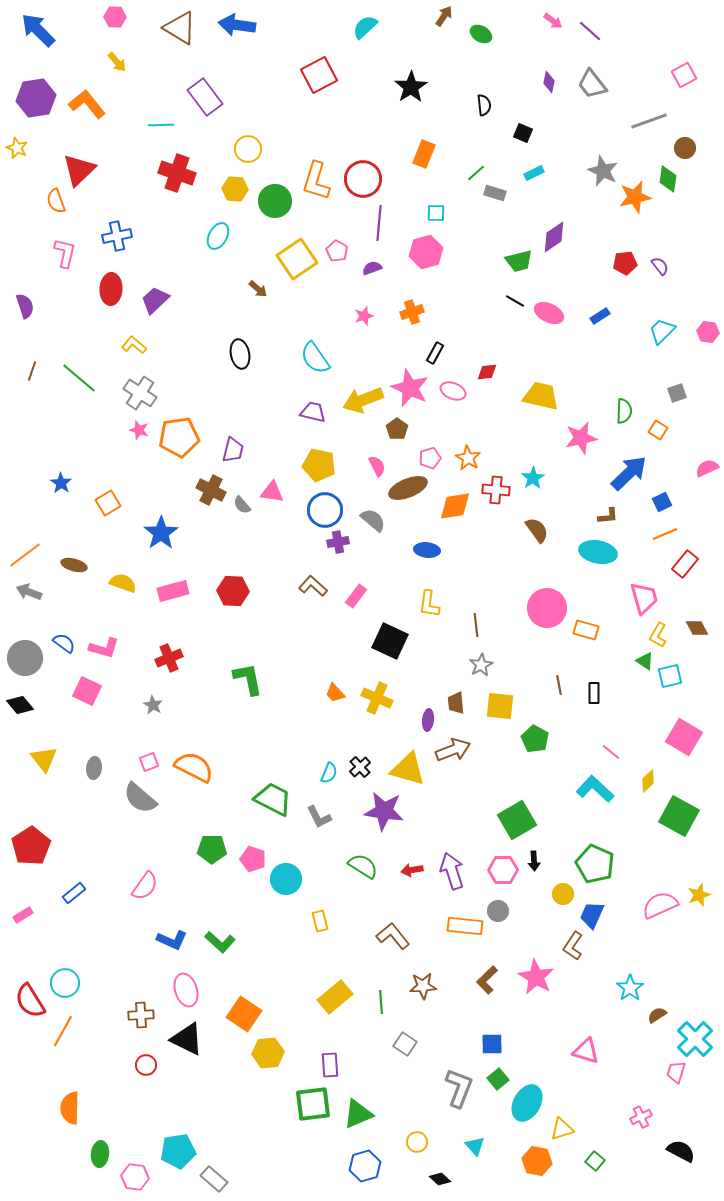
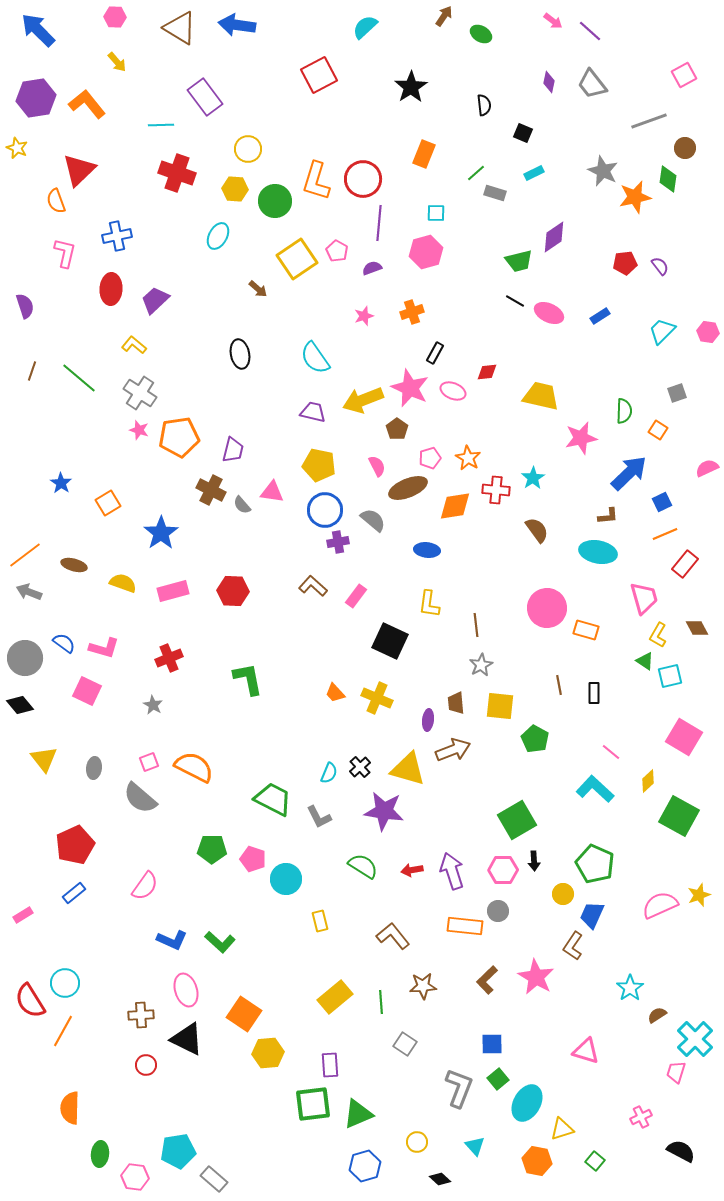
red pentagon at (31, 846): moved 44 px right, 1 px up; rotated 9 degrees clockwise
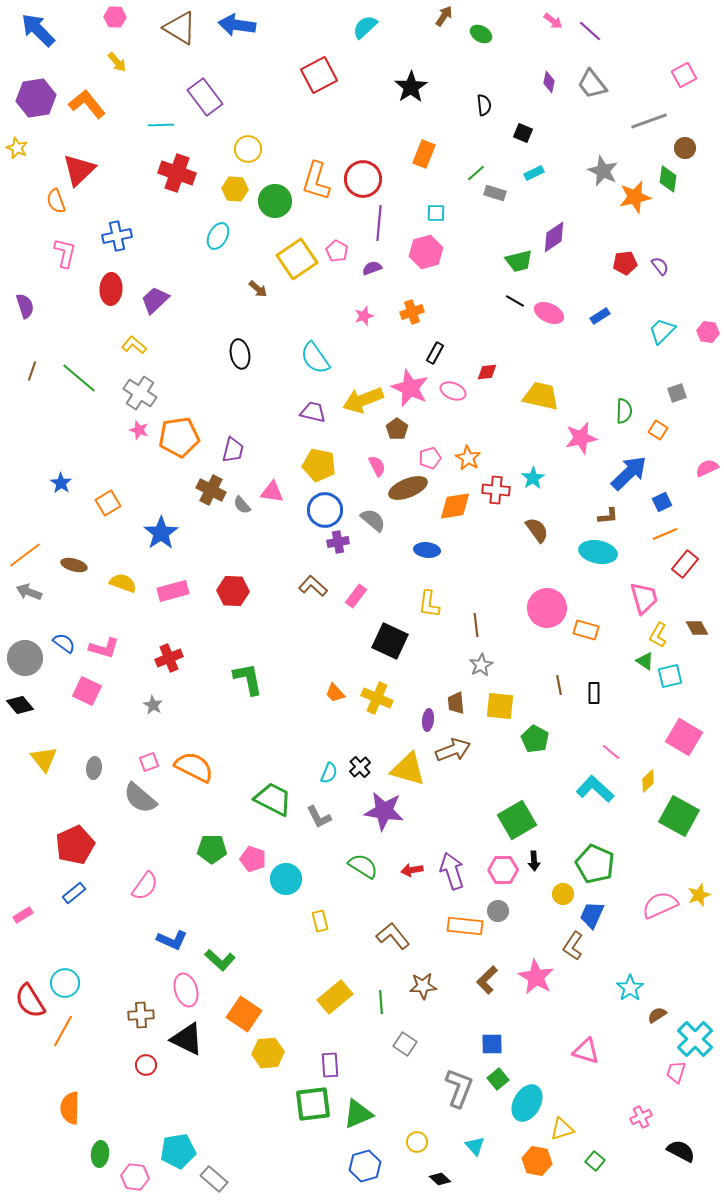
green L-shape at (220, 942): moved 18 px down
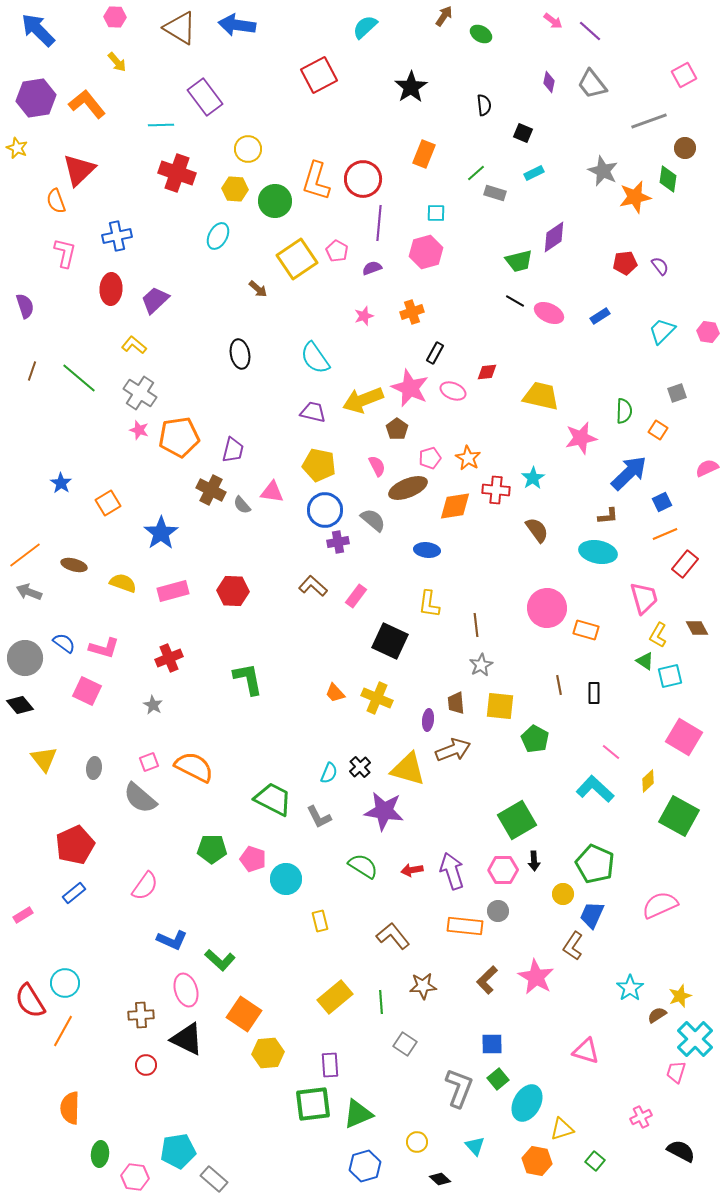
yellow star at (699, 895): moved 19 px left, 101 px down
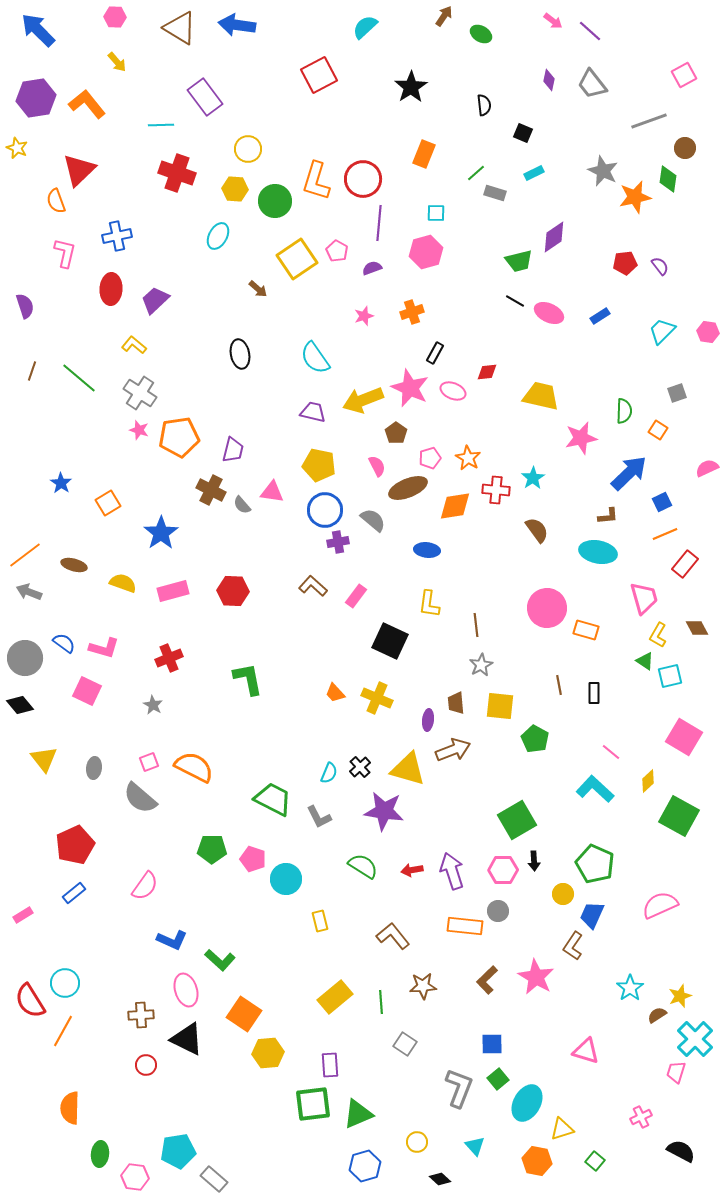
purple diamond at (549, 82): moved 2 px up
brown pentagon at (397, 429): moved 1 px left, 4 px down
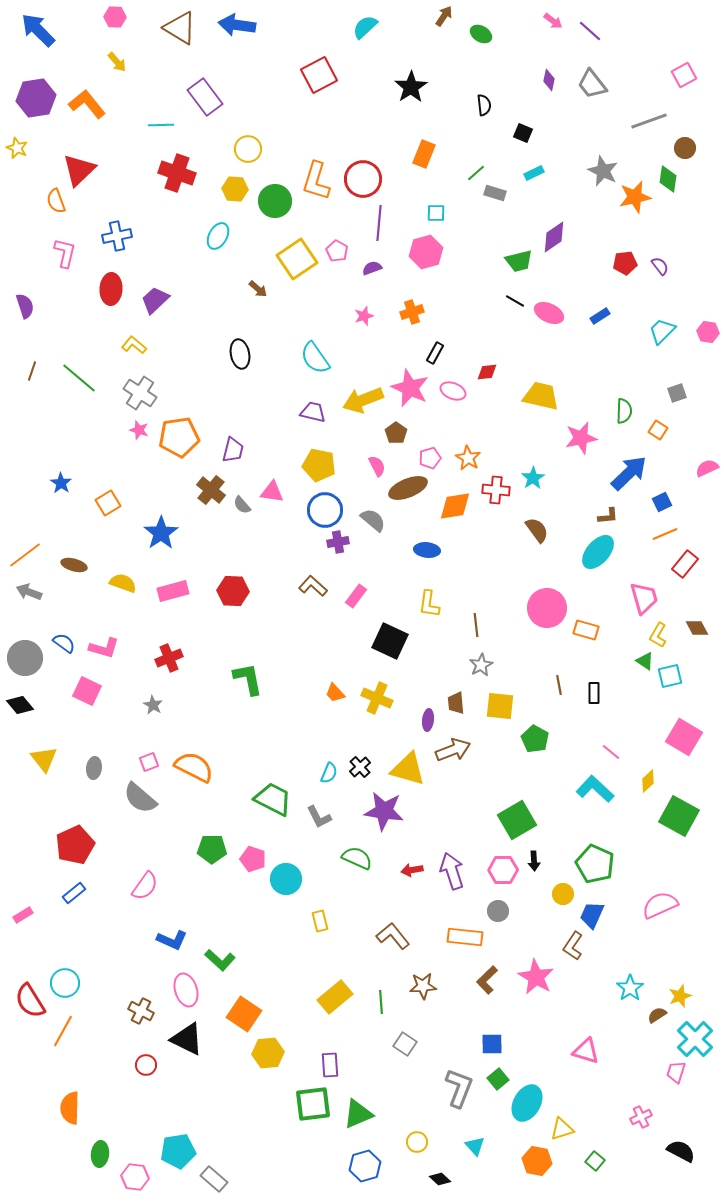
brown cross at (211, 490): rotated 12 degrees clockwise
cyan ellipse at (598, 552): rotated 60 degrees counterclockwise
green semicircle at (363, 866): moved 6 px left, 8 px up; rotated 8 degrees counterclockwise
orange rectangle at (465, 926): moved 11 px down
brown cross at (141, 1015): moved 4 px up; rotated 30 degrees clockwise
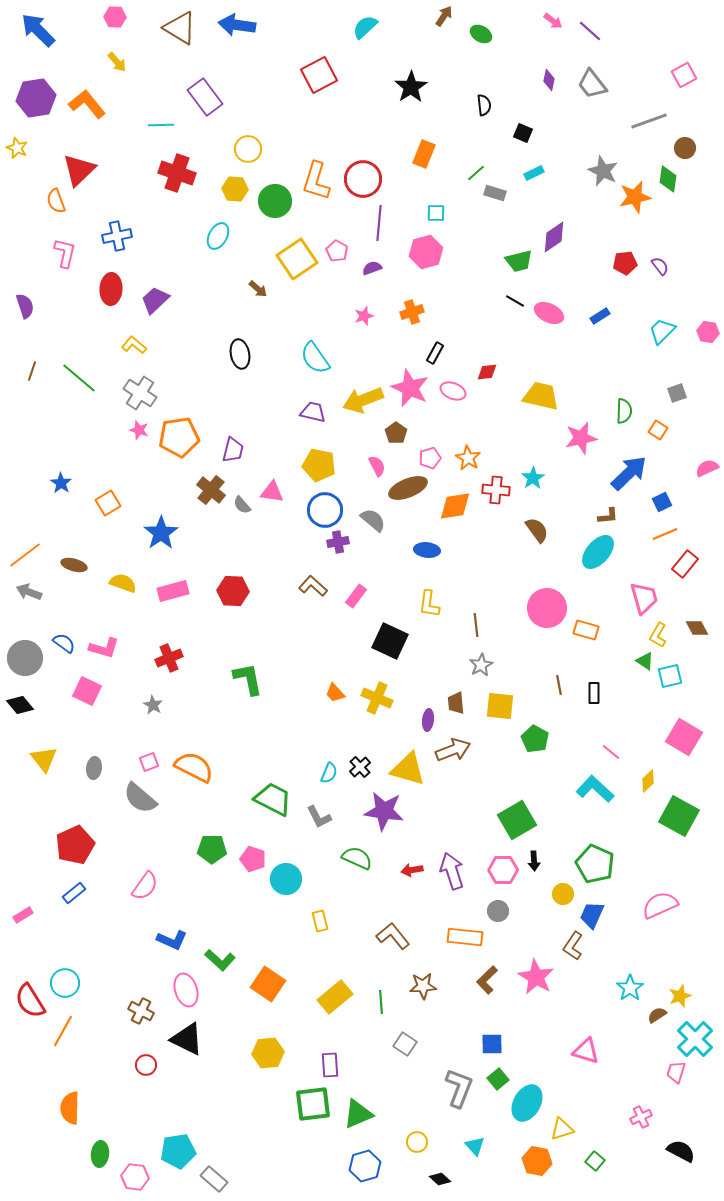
orange square at (244, 1014): moved 24 px right, 30 px up
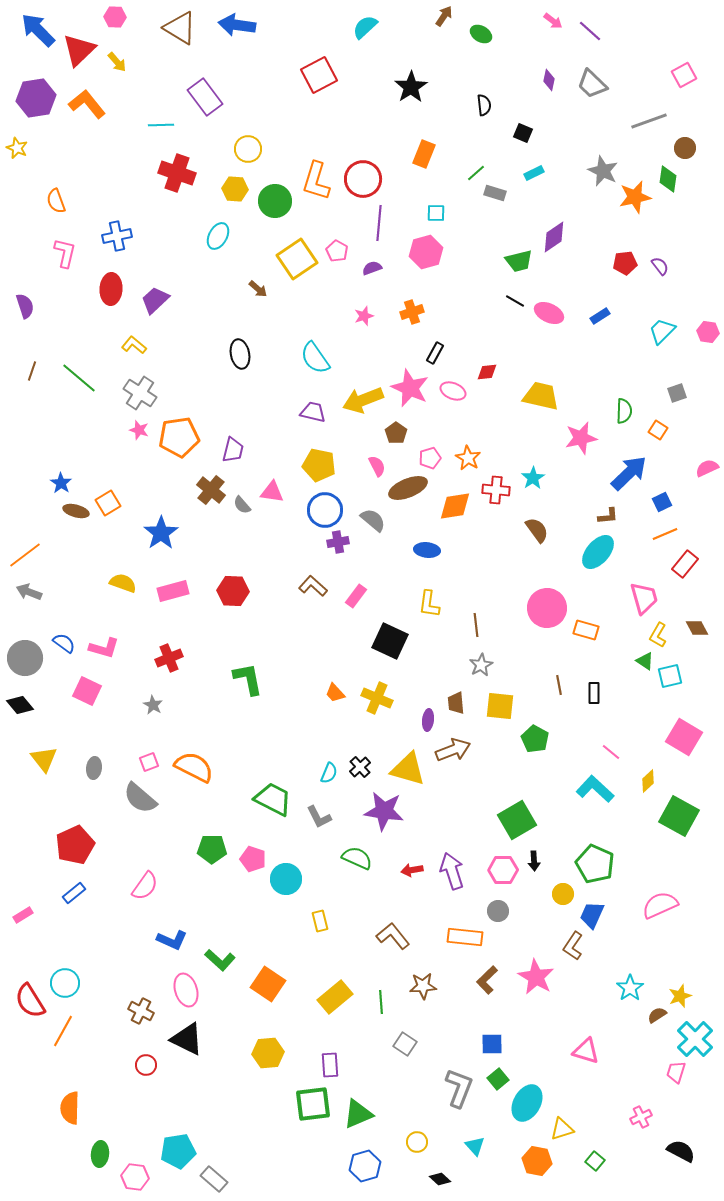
gray trapezoid at (592, 84): rotated 8 degrees counterclockwise
red triangle at (79, 170): moved 120 px up
brown ellipse at (74, 565): moved 2 px right, 54 px up
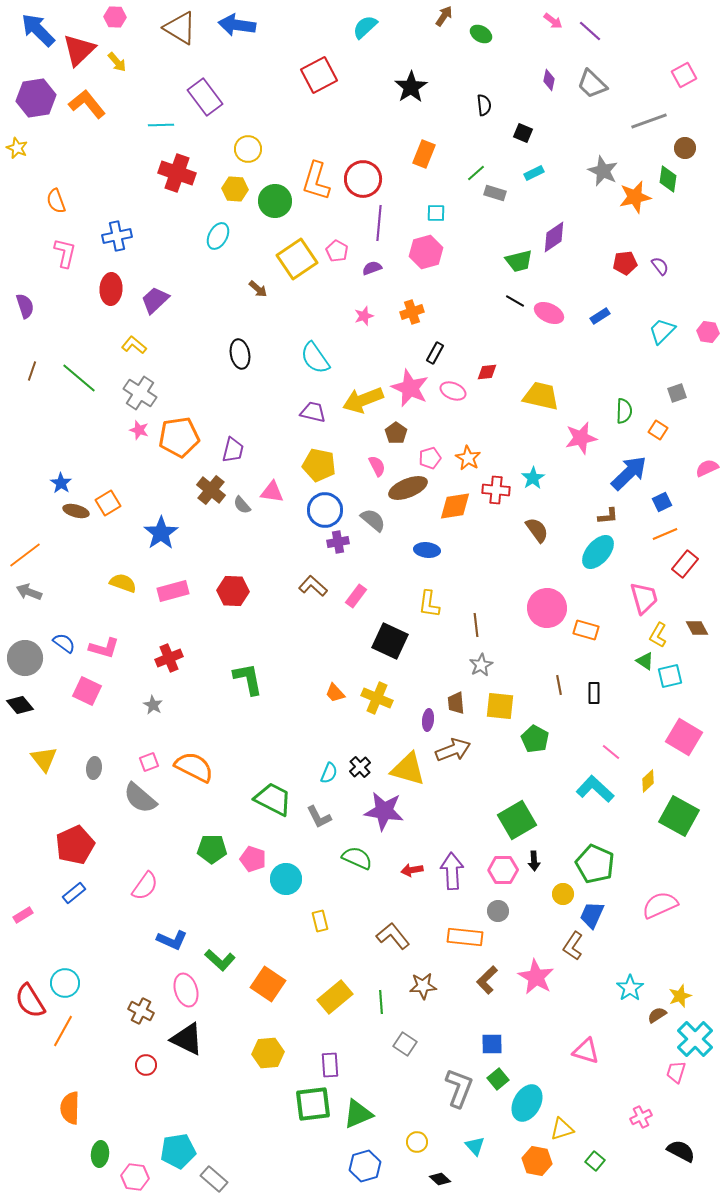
purple arrow at (452, 871): rotated 15 degrees clockwise
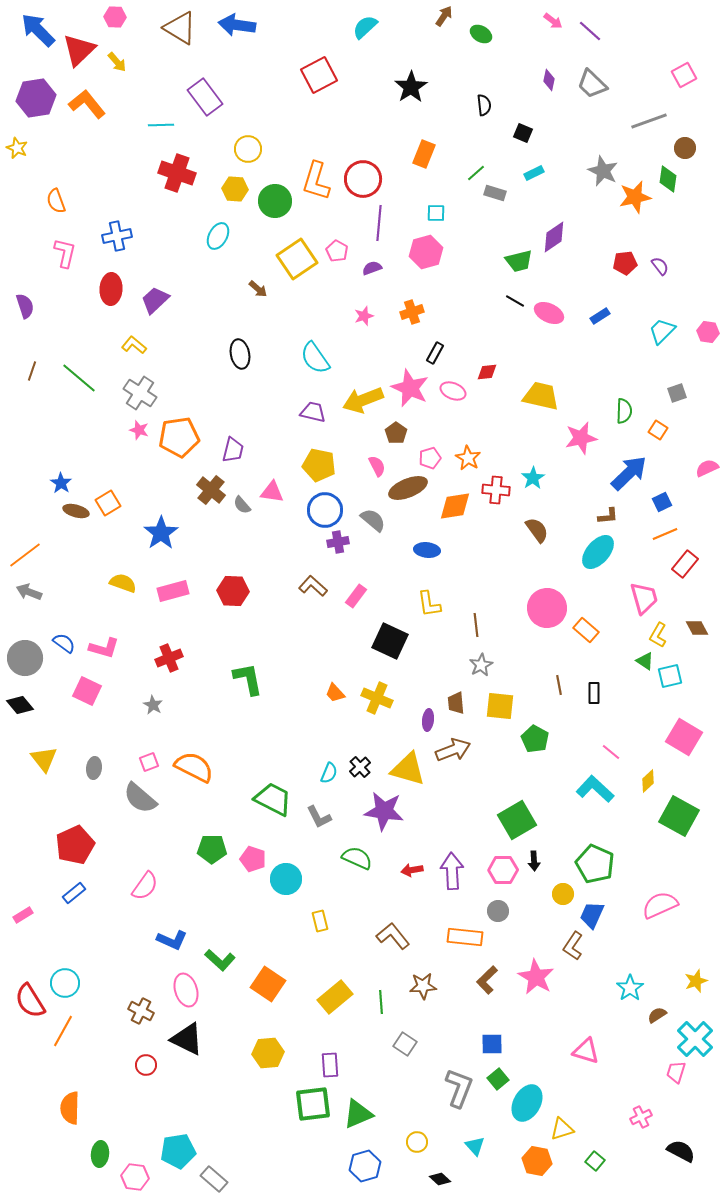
yellow L-shape at (429, 604): rotated 16 degrees counterclockwise
orange rectangle at (586, 630): rotated 25 degrees clockwise
yellow star at (680, 996): moved 16 px right, 15 px up
